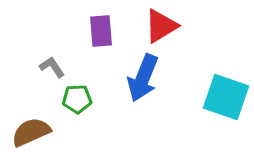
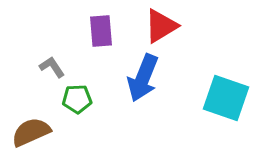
cyan square: moved 1 px down
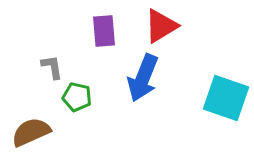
purple rectangle: moved 3 px right
gray L-shape: rotated 24 degrees clockwise
green pentagon: moved 2 px up; rotated 16 degrees clockwise
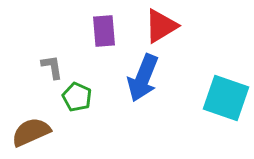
green pentagon: rotated 12 degrees clockwise
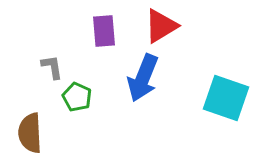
brown semicircle: moved 1 px left, 1 px down; rotated 69 degrees counterclockwise
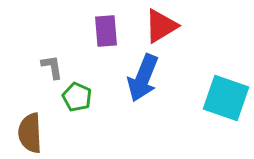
purple rectangle: moved 2 px right
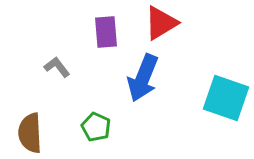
red triangle: moved 3 px up
purple rectangle: moved 1 px down
gray L-shape: moved 5 px right; rotated 28 degrees counterclockwise
green pentagon: moved 19 px right, 30 px down
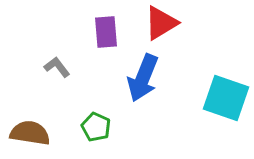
brown semicircle: rotated 102 degrees clockwise
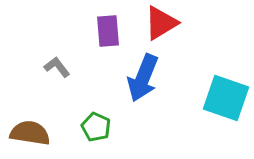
purple rectangle: moved 2 px right, 1 px up
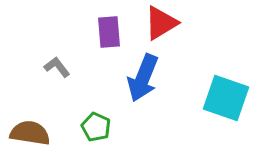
purple rectangle: moved 1 px right, 1 px down
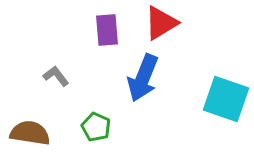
purple rectangle: moved 2 px left, 2 px up
gray L-shape: moved 1 px left, 9 px down
cyan square: moved 1 px down
